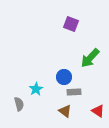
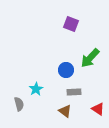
blue circle: moved 2 px right, 7 px up
red triangle: moved 2 px up
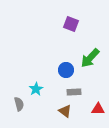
red triangle: rotated 32 degrees counterclockwise
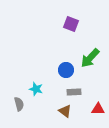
cyan star: rotated 24 degrees counterclockwise
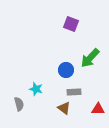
brown triangle: moved 1 px left, 3 px up
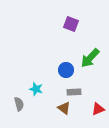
red triangle: rotated 24 degrees counterclockwise
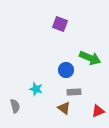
purple square: moved 11 px left
green arrow: rotated 110 degrees counterclockwise
gray semicircle: moved 4 px left, 2 px down
red triangle: moved 2 px down
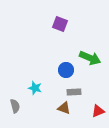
cyan star: moved 1 px left, 1 px up
brown triangle: rotated 16 degrees counterclockwise
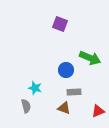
gray semicircle: moved 11 px right
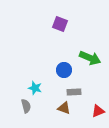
blue circle: moved 2 px left
